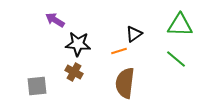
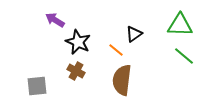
black star: moved 2 px up; rotated 20 degrees clockwise
orange line: moved 3 px left, 1 px up; rotated 56 degrees clockwise
green line: moved 8 px right, 3 px up
brown cross: moved 2 px right, 1 px up
brown semicircle: moved 3 px left, 3 px up
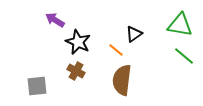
green triangle: rotated 8 degrees clockwise
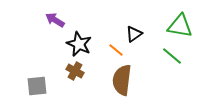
green triangle: moved 1 px down
black star: moved 1 px right, 2 px down
green line: moved 12 px left
brown cross: moved 1 px left
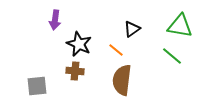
purple arrow: rotated 114 degrees counterclockwise
black triangle: moved 2 px left, 5 px up
brown cross: rotated 24 degrees counterclockwise
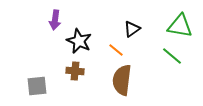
black star: moved 3 px up
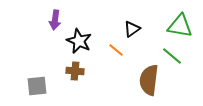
brown semicircle: moved 27 px right
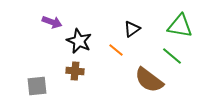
purple arrow: moved 3 px left, 2 px down; rotated 78 degrees counterclockwise
brown semicircle: rotated 60 degrees counterclockwise
